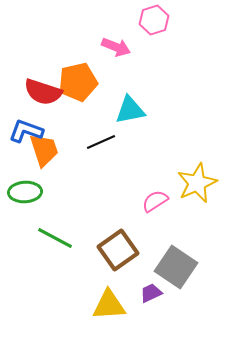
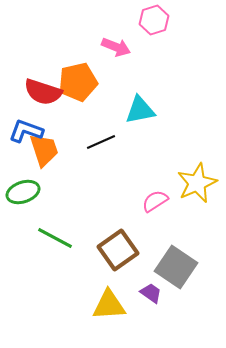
cyan triangle: moved 10 px right
green ellipse: moved 2 px left; rotated 16 degrees counterclockwise
purple trapezoid: rotated 60 degrees clockwise
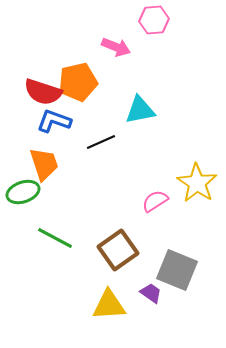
pink hexagon: rotated 12 degrees clockwise
blue L-shape: moved 28 px right, 10 px up
orange trapezoid: moved 14 px down
yellow star: rotated 15 degrees counterclockwise
gray square: moved 1 px right, 3 px down; rotated 12 degrees counterclockwise
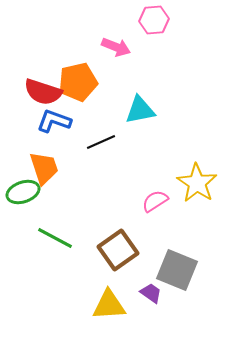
orange trapezoid: moved 4 px down
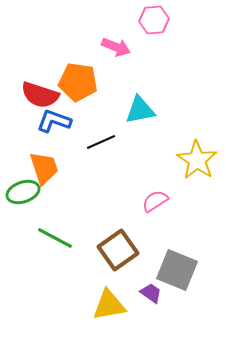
orange pentagon: rotated 21 degrees clockwise
red semicircle: moved 3 px left, 3 px down
yellow star: moved 23 px up
yellow triangle: rotated 6 degrees counterclockwise
